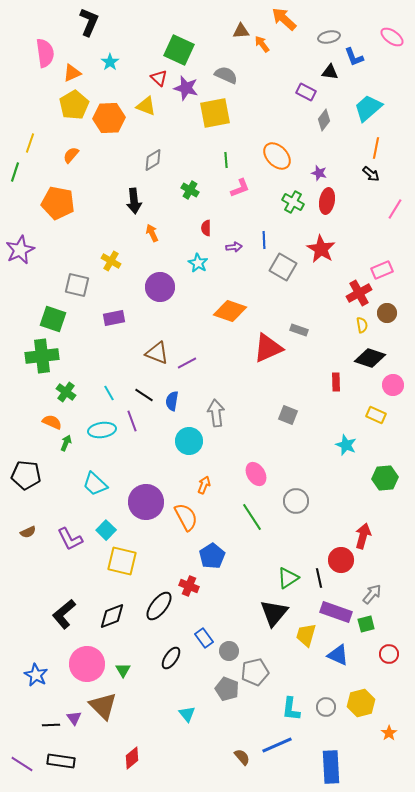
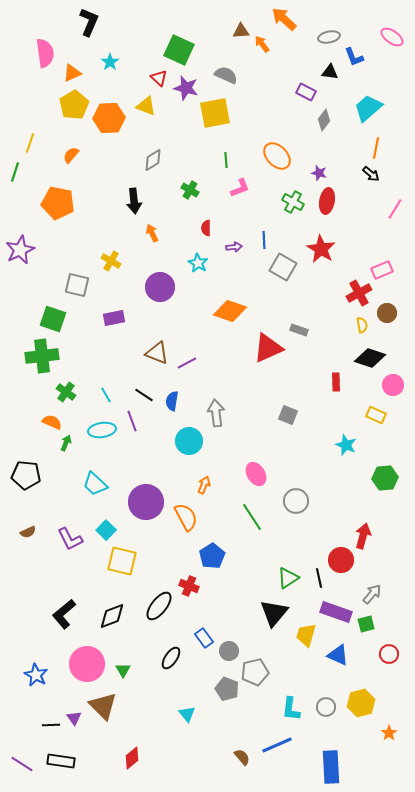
cyan line at (109, 393): moved 3 px left, 2 px down
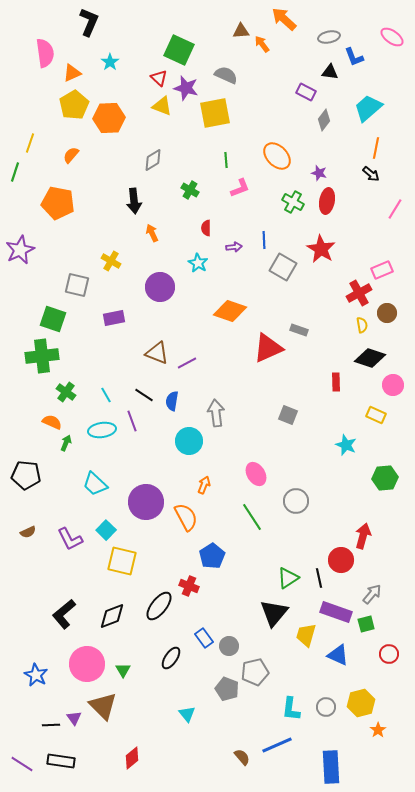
yellow triangle at (146, 106): moved 16 px right
gray circle at (229, 651): moved 5 px up
orange star at (389, 733): moved 11 px left, 3 px up
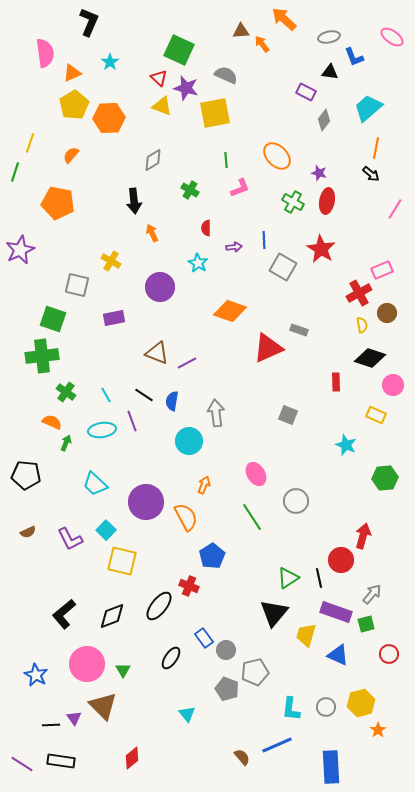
gray circle at (229, 646): moved 3 px left, 4 px down
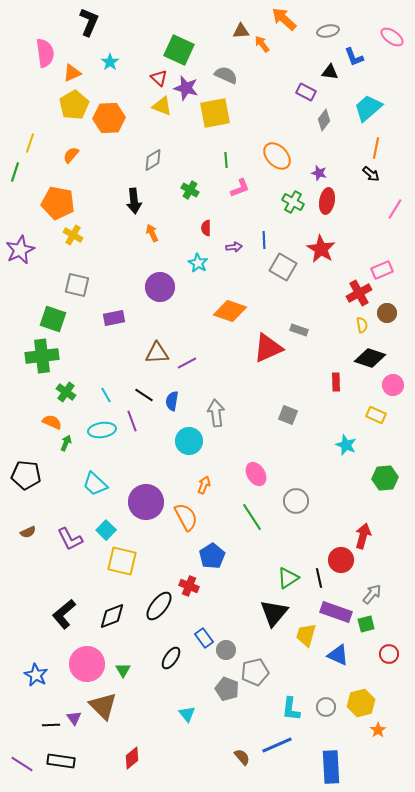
gray ellipse at (329, 37): moved 1 px left, 6 px up
yellow cross at (111, 261): moved 38 px left, 26 px up
brown triangle at (157, 353): rotated 25 degrees counterclockwise
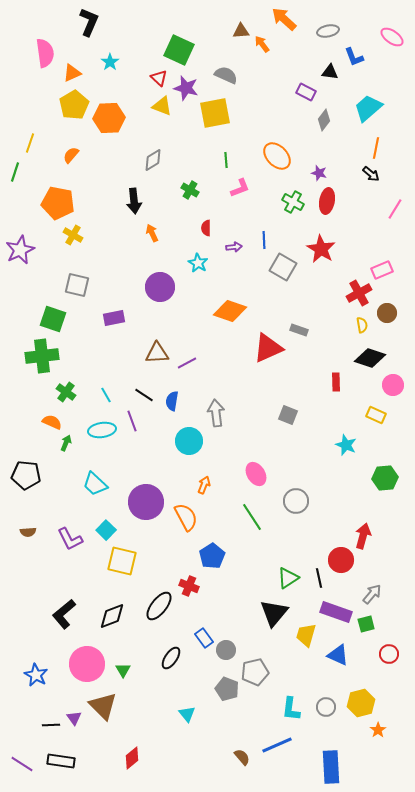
brown semicircle at (28, 532): rotated 21 degrees clockwise
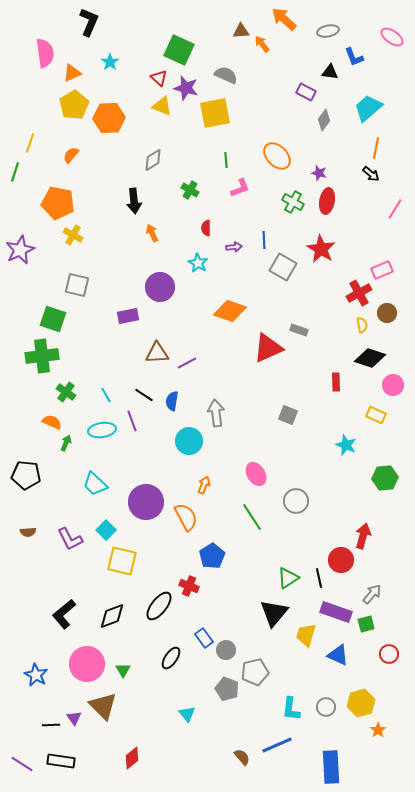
purple rectangle at (114, 318): moved 14 px right, 2 px up
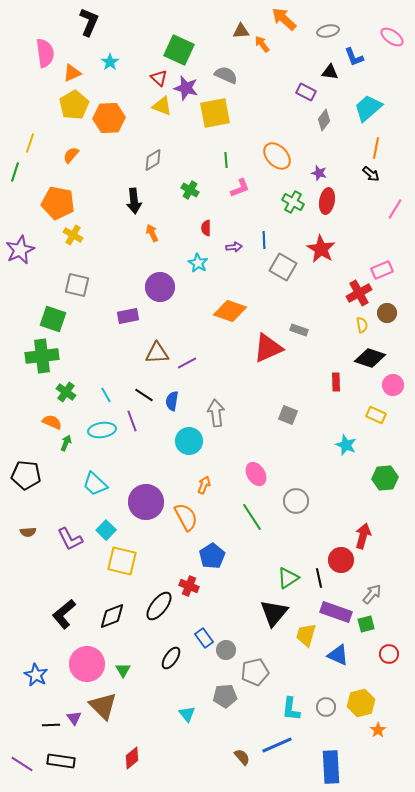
gray pentagon at (227, 689): moved 2 px left, 7 px down; rotated 25 degrees counterclockwise
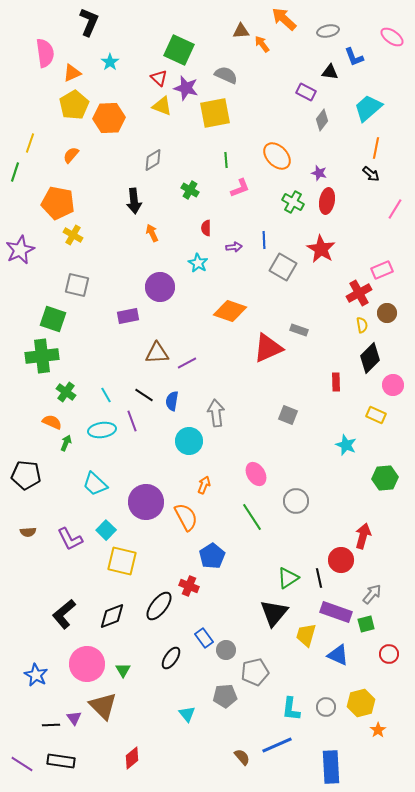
gray diamond at (324, 120): moved 2 px left
black diamond at (370, 358): rotated 64 degrees counterclockwise
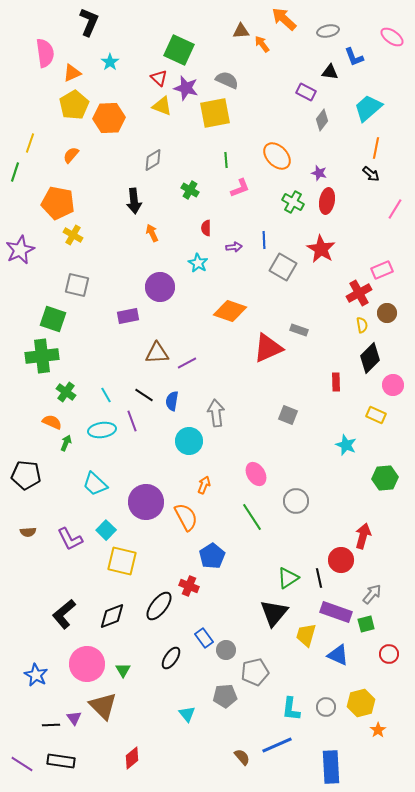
gray semicircle at (226, 75): moved 1 px right, 5 px down
